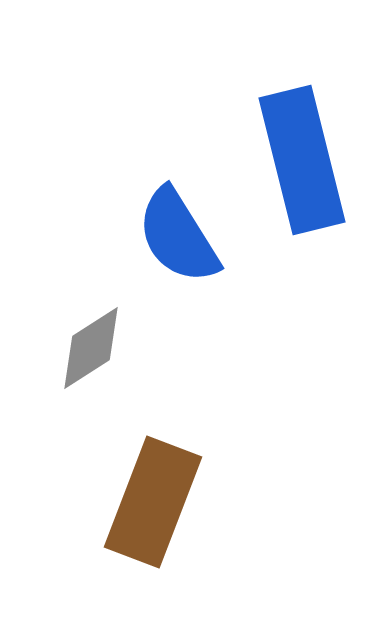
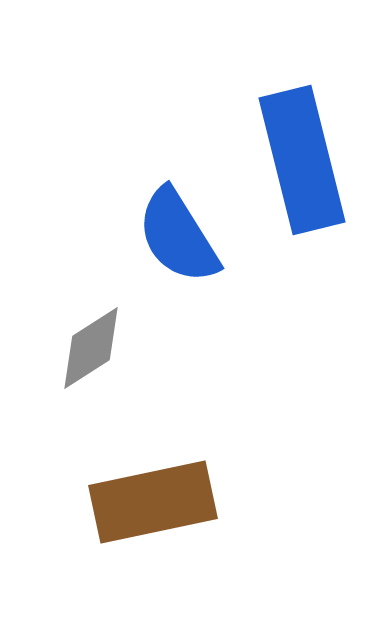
brown rectangle: rotated 57 degrees clockwise
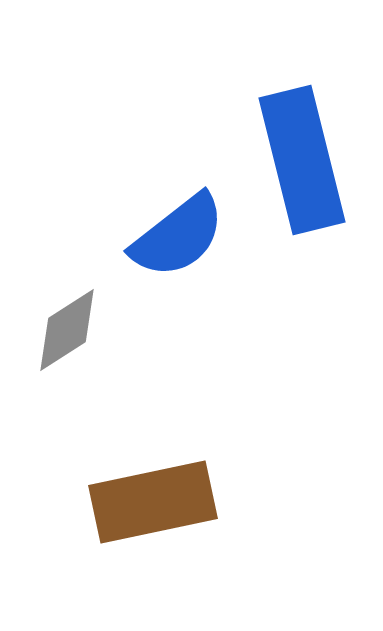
blue semicircle: rotated 96 degrees counterclockwise
gray diamond: moved 24 px left, 18 px up
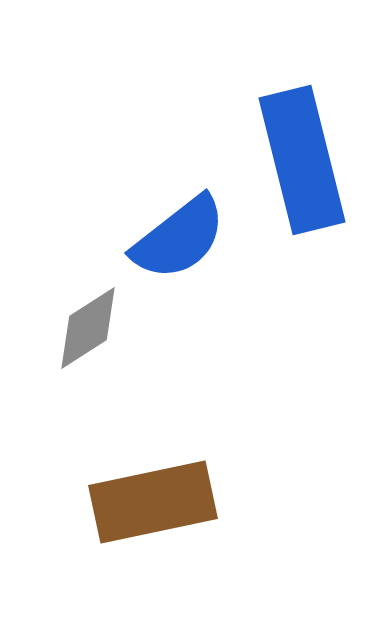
blue semicircle: moved 1 px right, 2 px down
gray diamond: moved 21 px right, 2 px up
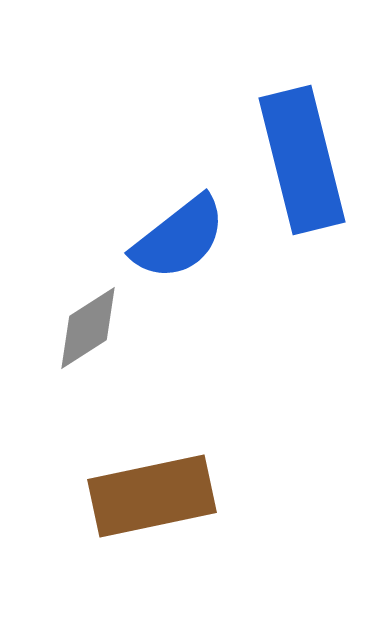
brown rectangle: moved 1 px left, 6 px up
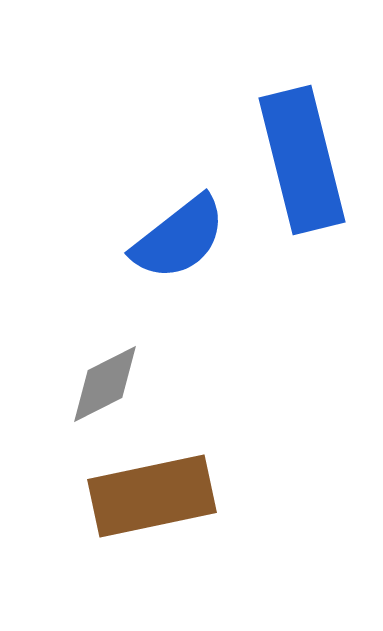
gray diamond: moved 17 px right, 56 px down; rotated 6 degrees clockwise
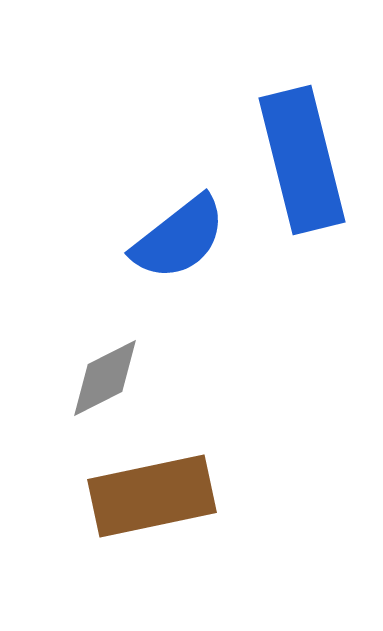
gray diamond: moved 6 px up
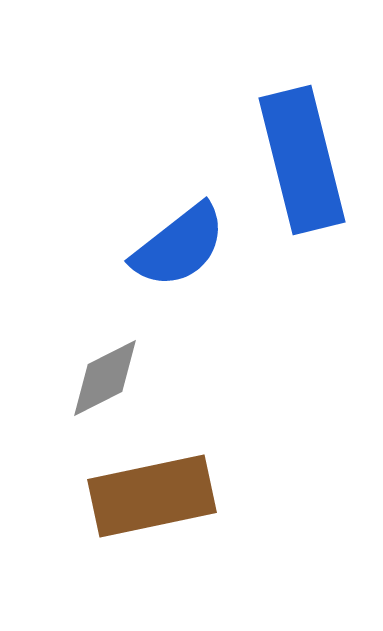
blue semicircle: moved 8 px down
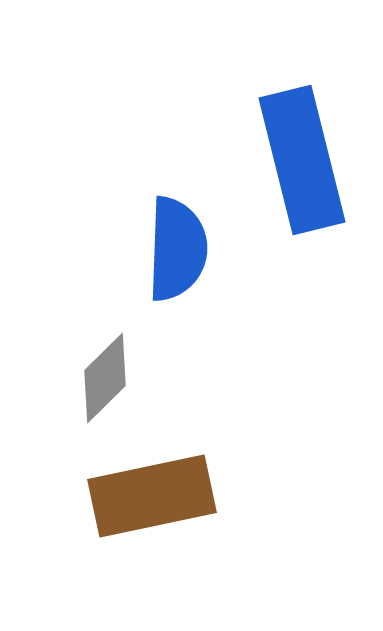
blue semicircle: moved 2 px left, 3 px down; rotated 50 degrees counterclockwise
gray diamond: rotated 18 degrees counterclockwise
